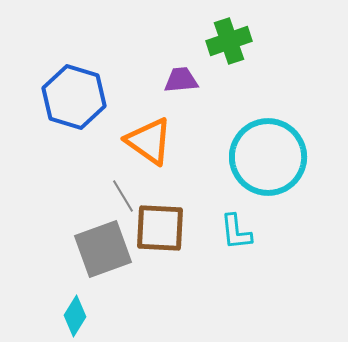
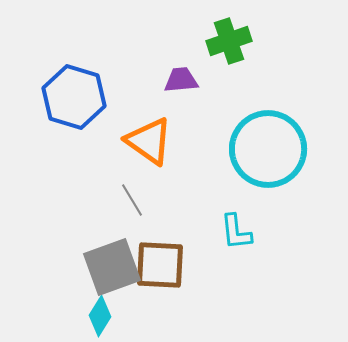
cyan circle: moved 8 px up
gray line: moved 9 px right, 4 px down
brown square: moved 37 px down
gray square: moved 9 px right, 18 px down
cyan diamond: moved 25 px right
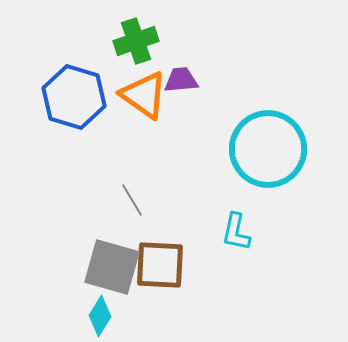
green cross: moved 93 px left
orange triangle: moved 5 px left, 46 px up
cyan L-shape: rotated 18 degrees clockwise
gray square: rotated 36 degrees clockwise
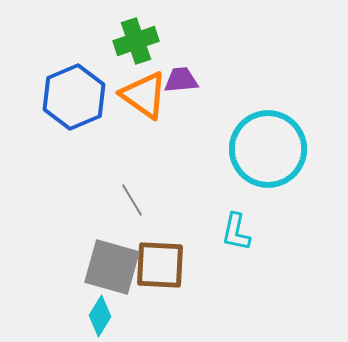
blue hexagon: rotated 20 degrees clockwise
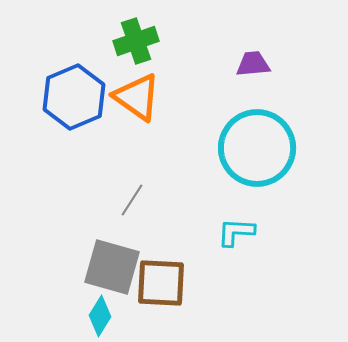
purple trapezoid: moved 72 px right, 16 px up
orange triangle: moved 7 px left, 2 px down
cyan circle: moved 11 px left, 1 px up
gray line: rotated 64 degrees clockwise
cyan L-shape: rotated 81 degrees clockwise
brown square: moved 1 px right, 18 px down
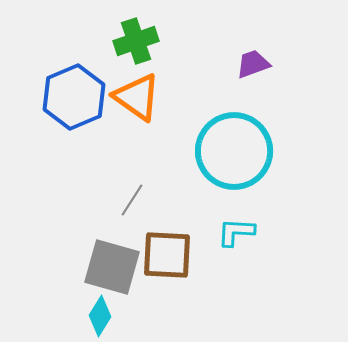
purple trapezoid: rotated 15 degrees counterclockwise
cyan circle: moved 23 px left, 3 px down
brown square: moved 6 px right, 28 px up
